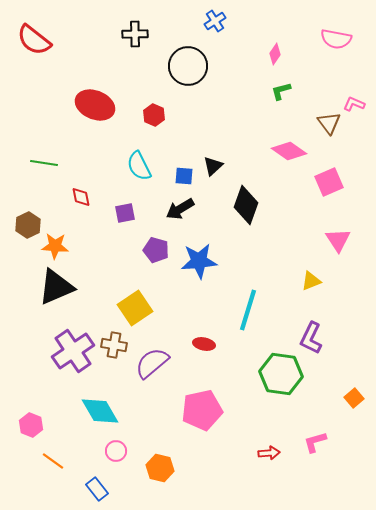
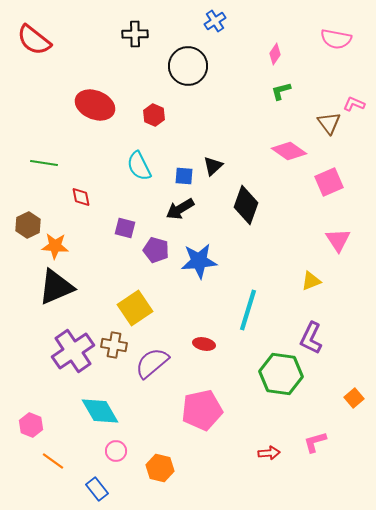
purple square at (125, 213): moved 15 px down; rotated 25 degrees clockwise
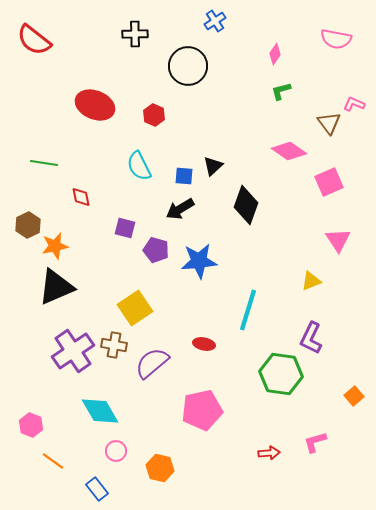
orange star at (55, 246): rotated 16 degrees counterclockwise
orange square at (354, 398): moved 2 px up
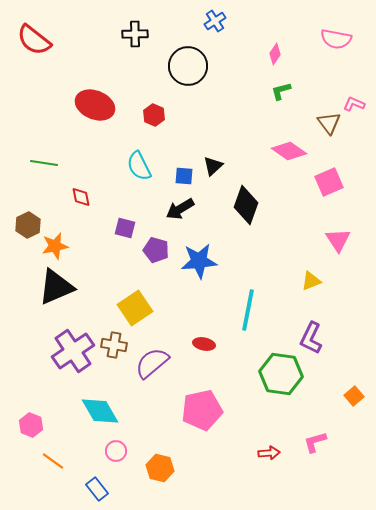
cyan line at (248, 310): rotated 6 degrees counterclockwise
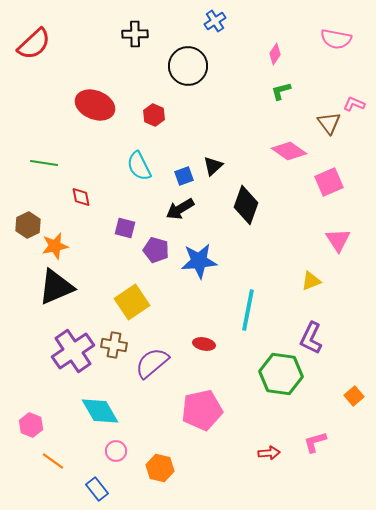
red semicircle at (34, 40): moved 4 px down; rotated 81 degrees counterclockwise
blue square at (184, 176): rotated 24 degrees counterclockwise
yellow square at (135, 308): moved 3 px left, 6 px up
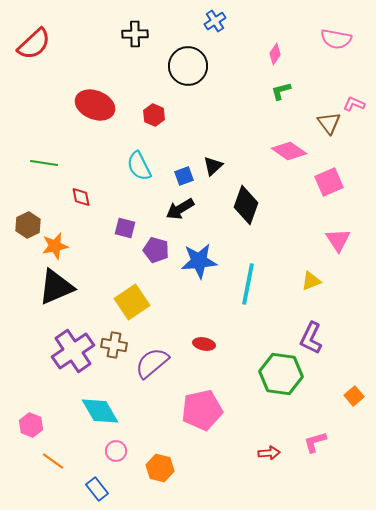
cyan line at (248, 310): moved 26 px up
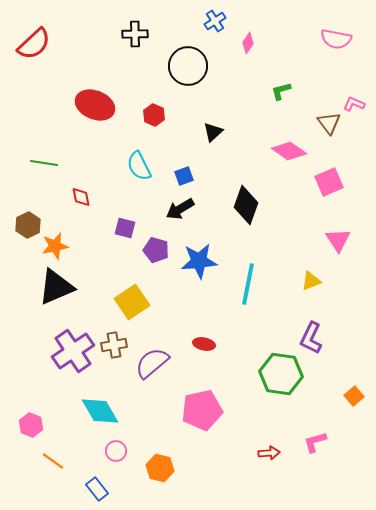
pink diamond at (275, 54): moved 27 px left, 11 px up
black triangle at (213, 166): moved 34 px up
brown cross at (114, 345): rotated 20 degrees counterclockwise
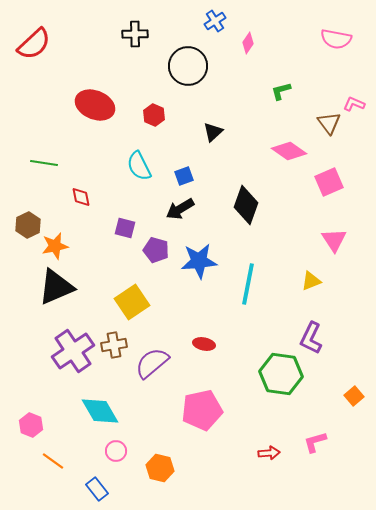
pink triangle at (338, 240): moved 4 px left
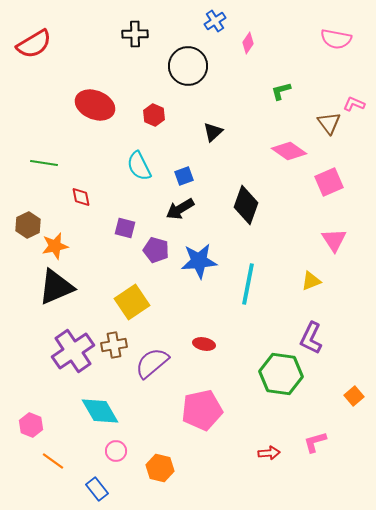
red semicircle at (34, 44): rotated 12 degrees clockwise
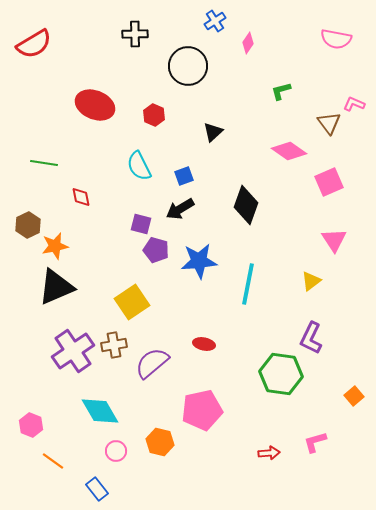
purple square at (125, 228): moved 16 px right, 4 px up
yellow triangle at (311, 281): rotated 15 degrees counterclockwise
orange hexagon at (160, 468): moved 26 px up
